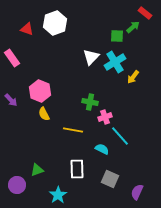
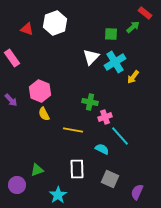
green square: moved 6 px left, 2 px up
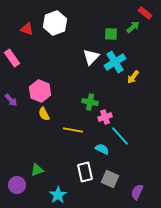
white rectangle: moved 8 px right, 3 px down; rotated 12 degrees counterclockwise
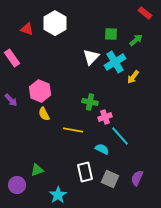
white hexagon: rotated 10 degrees counterclockwise
green arrow: moved 3 px right, 13 px down
purple semicircle: moved 14 px up
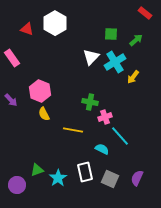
cyan star: moved 17 px up
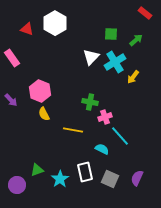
cyan star: moved 2 px right, 1 px down
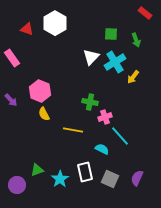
green arrow: rotated 112 degrees clockwise
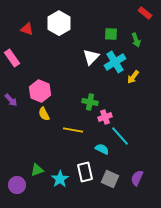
white hexagon: moved 4 px right
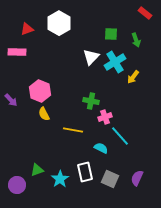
red triangle: rotated 40 degrees counterclockwise
pink rectangle: moved 5 px right, 6 px up; rotated 54 degrees counterclockwise
green cross: moved 1 px right, 1 px up
cyan semicircle: moved 1 px left, 1 px up
